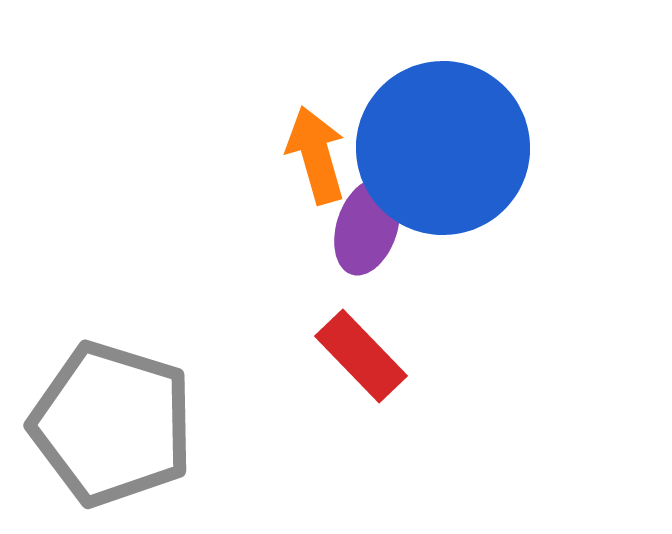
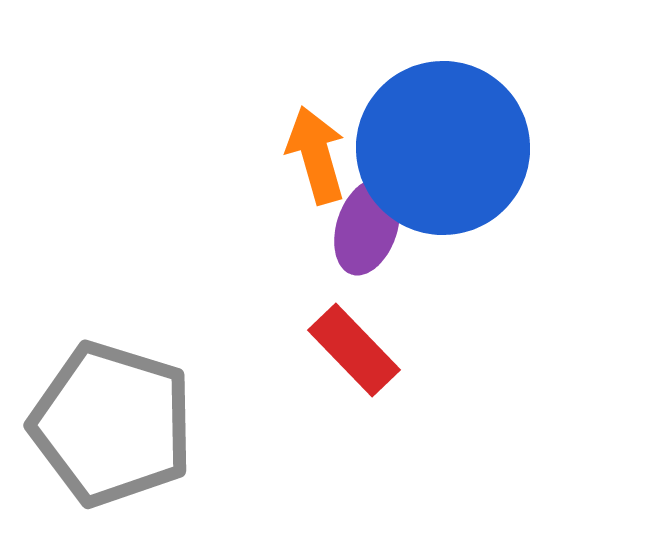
red rectangle: moved 7 px left, 6 px up
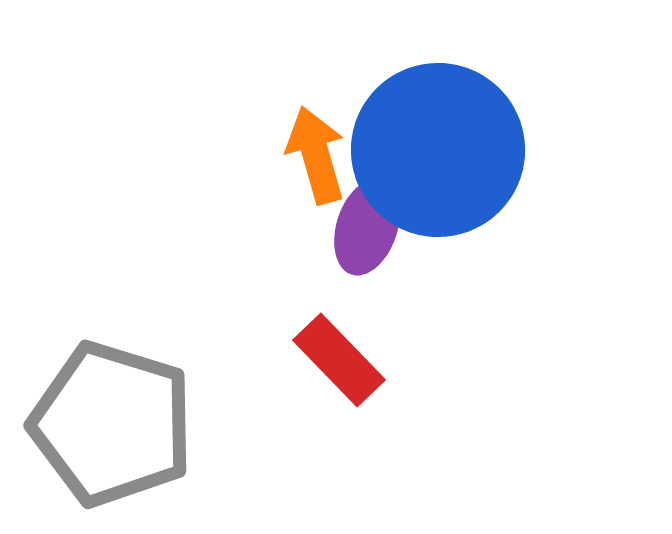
blue circle: moved 5 px left, 2 px down
red rectangle: moved 15 px left, 10 px down
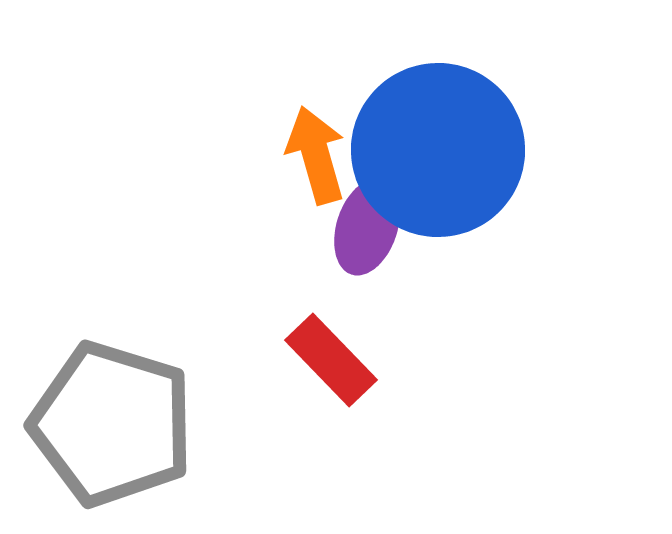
red rectangle: moved 8 px left
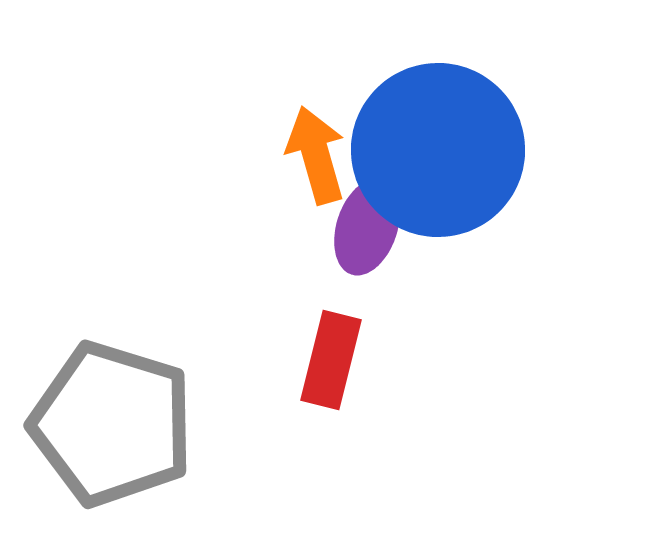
red rectangle: rotated 58 degrees clockwise
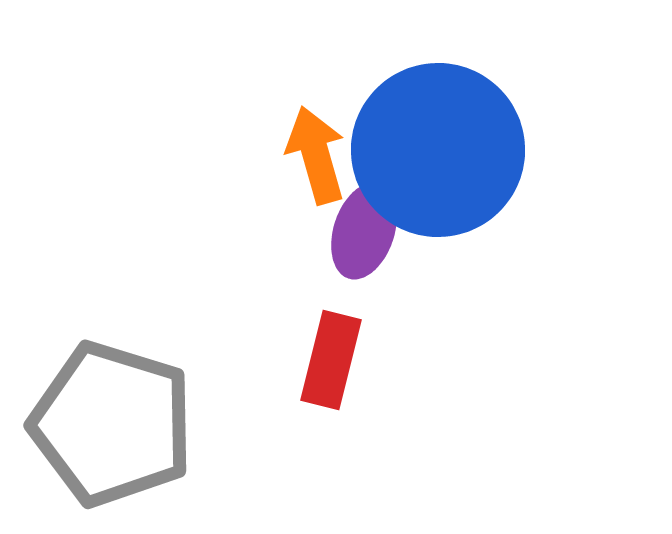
purple ellipse: moved 3 px left, 4 px down
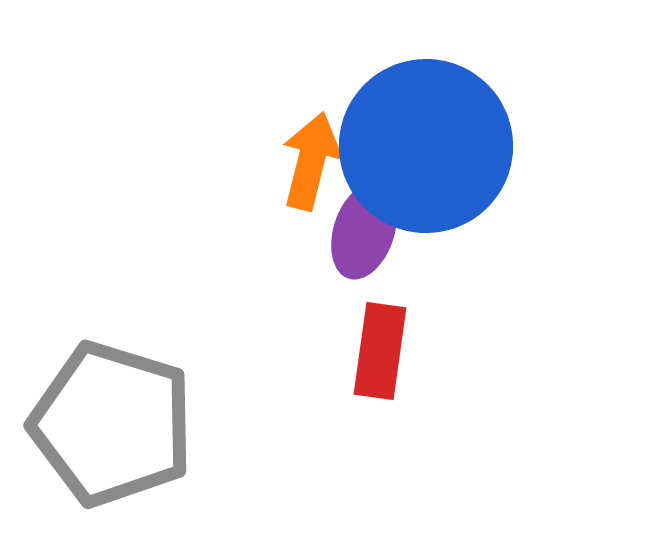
blue circle: moved 12 px left, 4 px up
orange arrow: moved 5 px left, 6 px down; rotated 30 degrees clockwise
red rectangle: moved 49 px right, 9 px up; rotated 6 degrees counterclockwise
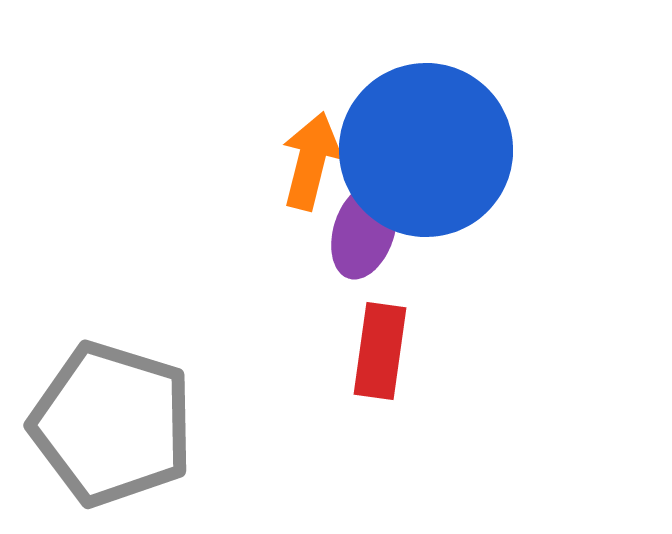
blue circle: moved 4 px down
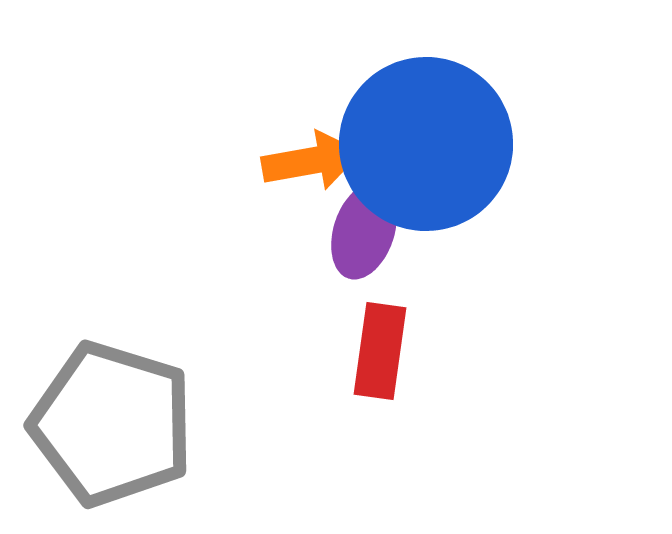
blue circle: moved 6 px up
orange arrow: rotated 66 degrees clockwise
